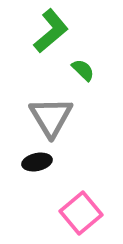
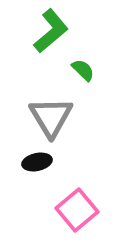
pink square: moved 4 px left, 3 px up
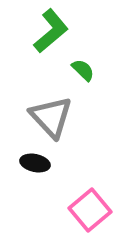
gray triangle: rotated 12 degrees counterclockwise
black ellipse: moved 2 px left, 1 px down; rotated 24 degrees clockwise
pink square: moved 13 px right
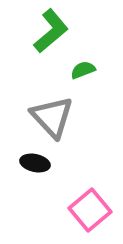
green semicircle: rotated 65 degrees counterclockwise
gray triangle: moved 1 px right
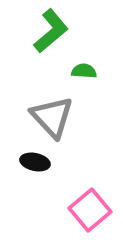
green semicircle: moved 1 px right, 1 px down; rotated 25 degrees clockwise
black ellipse: moved 1 px up
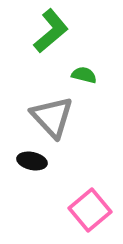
green semicircle: moved 4 px down; rotated 10 degrees clockwise
black ellipse: moved 3 px left, 1 px up
